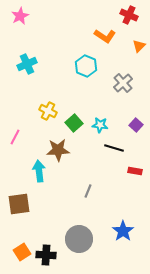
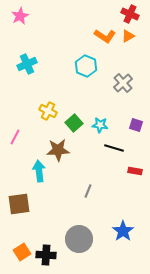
red cross: moved 1 px right, 1 px up
orange triangle: moved 11 px left, 10 px up; rotated 16 degrees clockwise
purple square: rotated 24 degrees counterclockwise
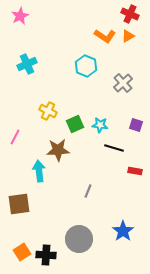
green square: moved 1 px right, 1 px down; rotated 18 degrees clockwise
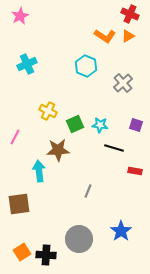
blue star: moved 2 px left
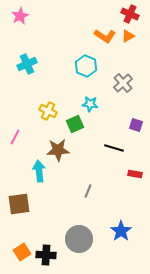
cyan star: moved 10 px left, 21 px up
red rectangle: moved 3 px down
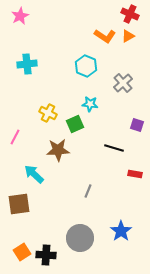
cyan cross: rotated 18 degrees clockwise
yellow cross: moved 2 px down
purple square: moved 1 px right
cyan arrow: moved 5 px left, 3 px down; rotated 40 degrees counterclockwise
gray circle: moved 1 px right, 1 px up
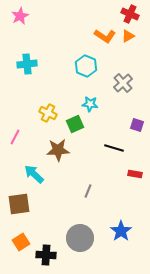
orange square: moved 1 px left, 10 px up
